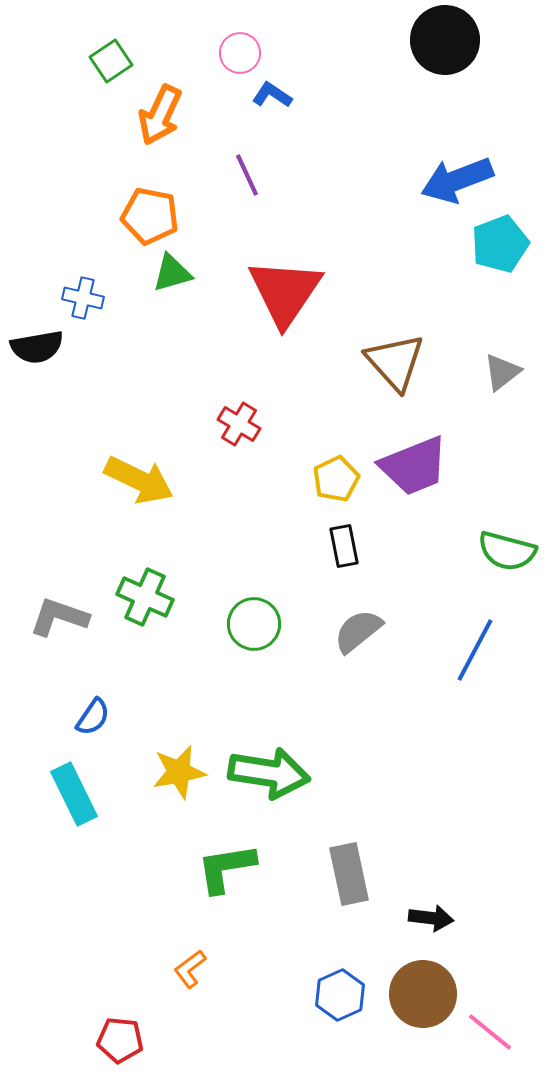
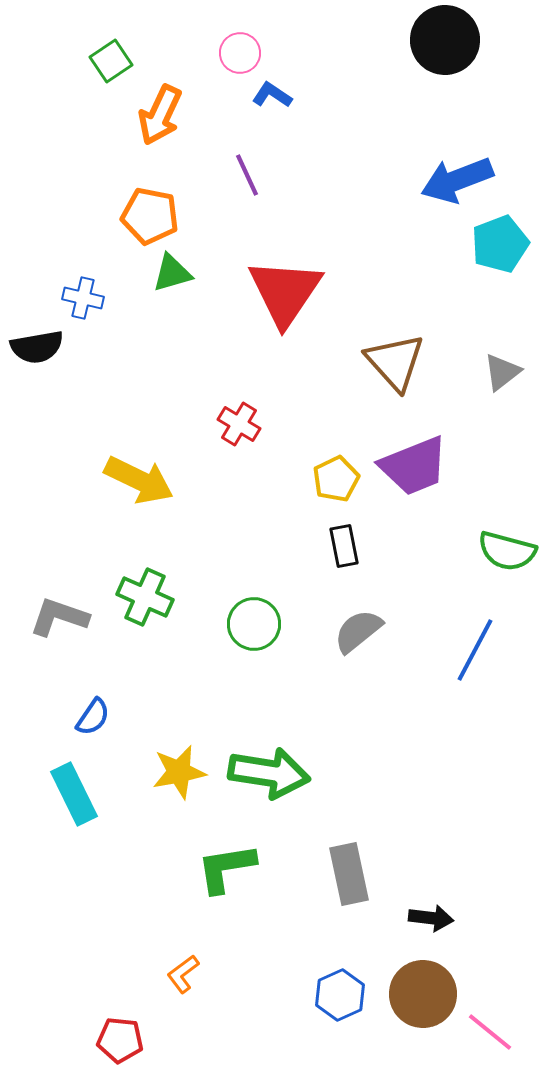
orange L-shape: moved 7 px left, 5 px down
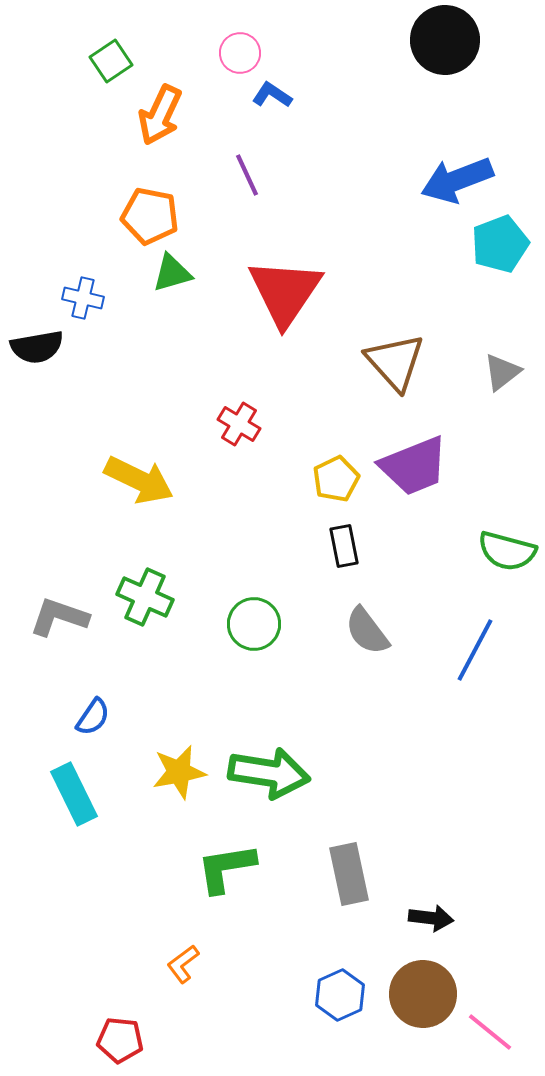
gray semicircle: moved 9 px right; rotated 88 degrees counterclockwise
orange L-shape: moved 10 px up
